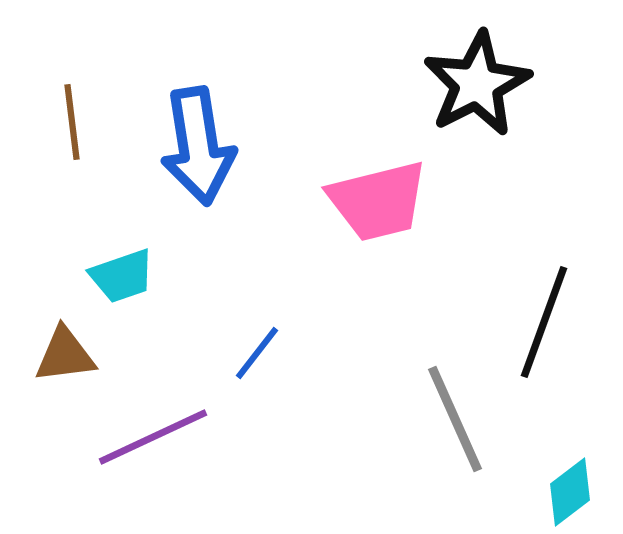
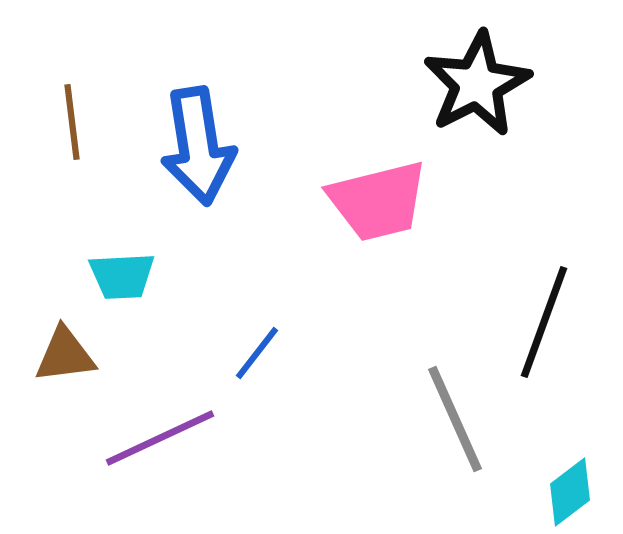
cyan trapezoid: rotated 16 degrees clockwise
purple line: moved 7 px right, 1 px down
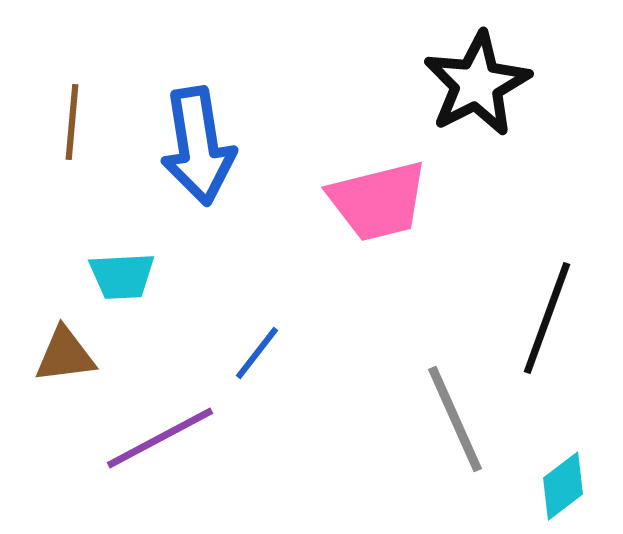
brown line: rotated 12 degrees clockwise
black line: moved 3 px right, 4 px up
purple line: rotated 3 degrees counterclockwise
cyan diamond: moved 7 px left, 6 px up
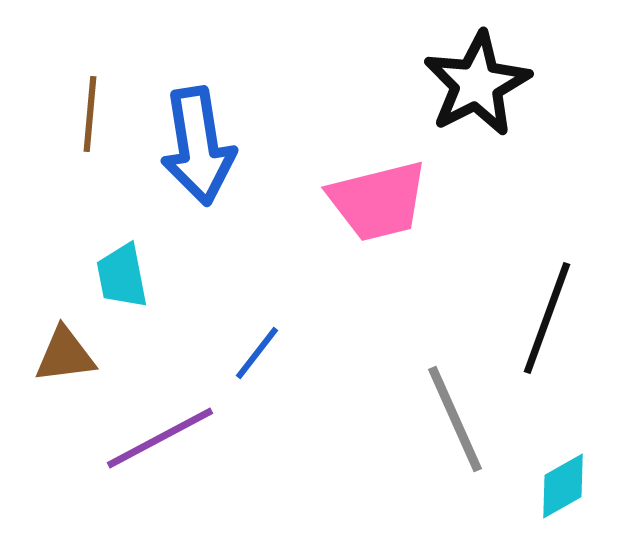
brown line: moved 18 px right, 8 px up
cyan trapezoid: rotated 82 degrees clockwise
cyan diamond: rotated 8 degrees clockwise
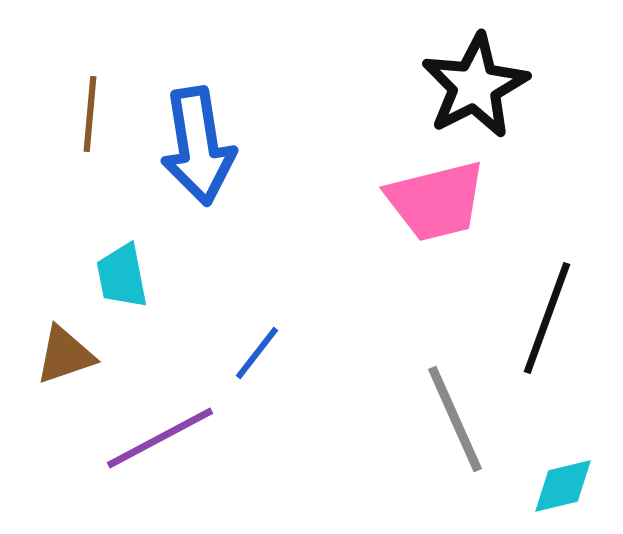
black star: moved 2 px left, 2 px down
pink trapezoid: moved 58 px right
brown triangle: rotated 12 degrees counterclockwise
cyan diamond: rotated 16 degrees clockwise
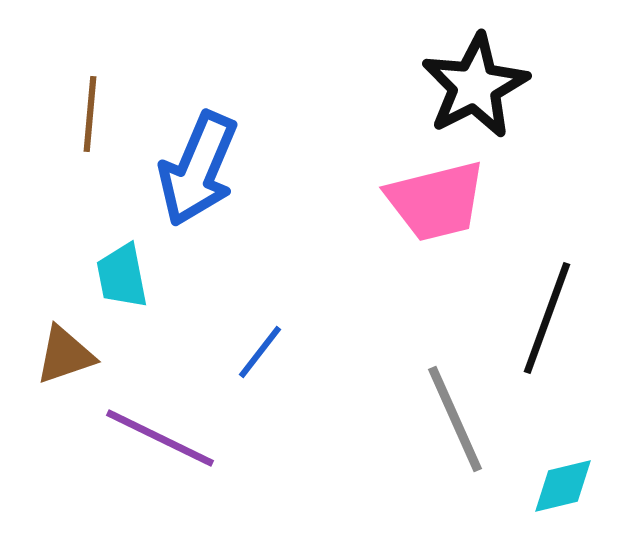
blue arrow: moved 23 px down; rotated 32 degrees clockwise
blue line: moved 3 px right, 1 px up
purple line: rotated 54 degrees clockwise
